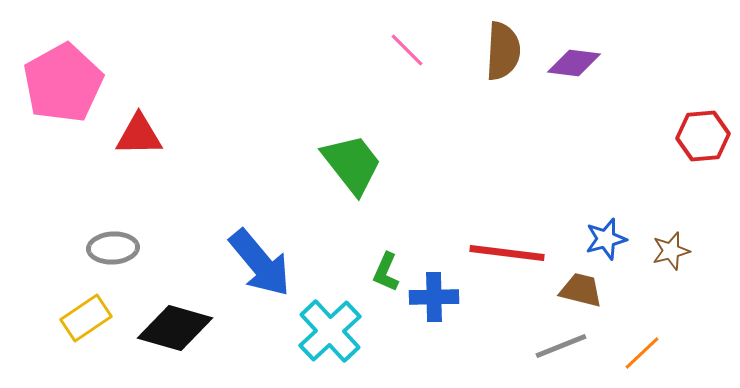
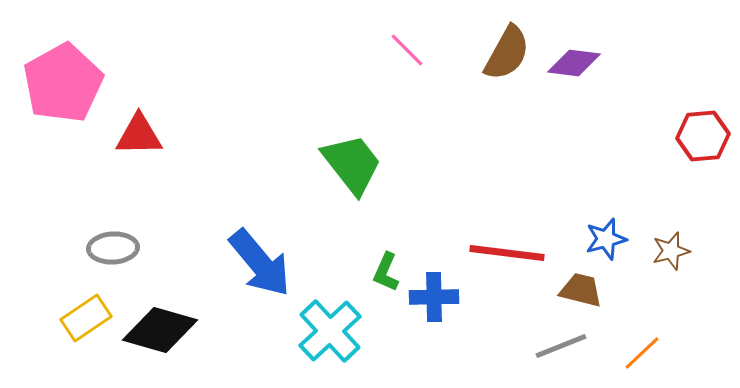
brown semicircle: moved 4 px right, 2 px down; rotated 26 degrees clockwise
black diamond: moved 15 px left, 2 px down
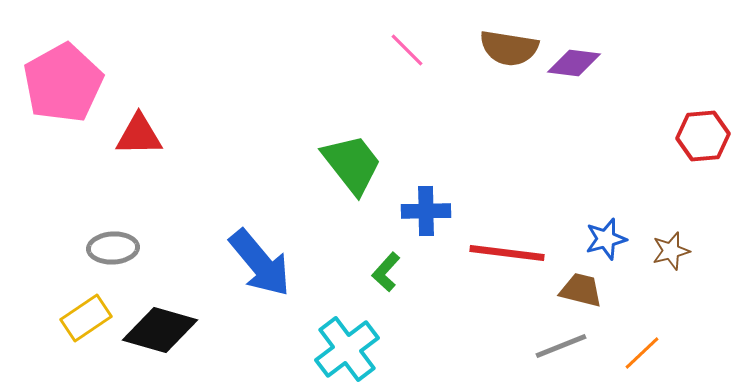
brown semicircle: moved 2 px right, 5 px up; rotated 70 degrees clockwise
green L-shape: rotated 18 degrees clockwise
blue cross: moved 8 px left, 86 px up
cyan cross: moved 17 px right, 18 px down; rotated 6 degrees clockwise
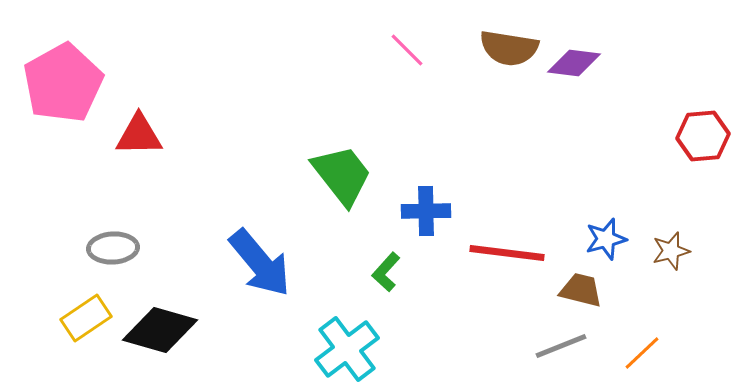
green trapezoid: moved 10 px left, 11 px down
